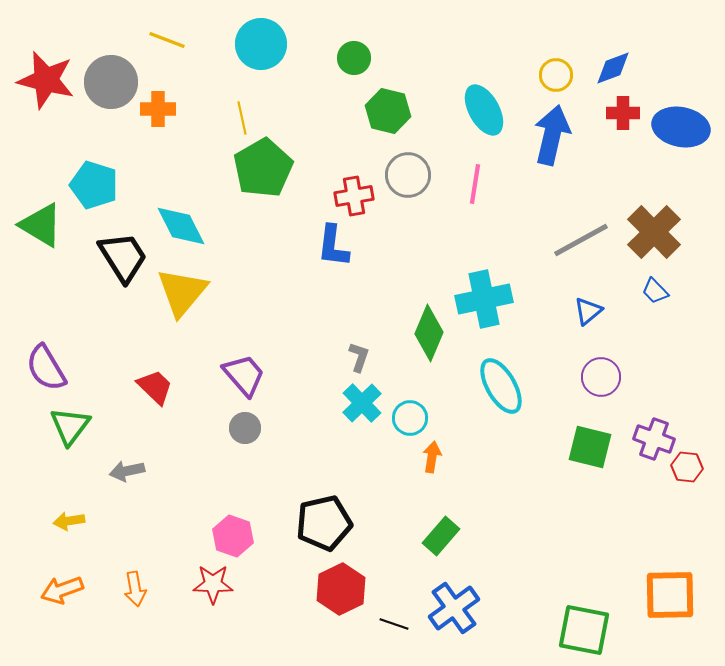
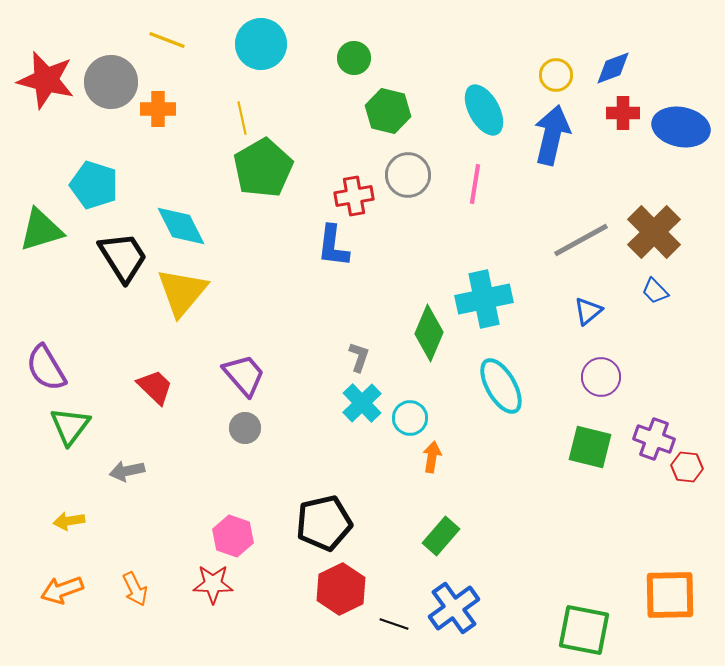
green triangle at (41, 225): moved 5 px down; rotated 48 degrees counterclockwise
orange arrow at (135, 589): rotated 16 degrees counterclockwise
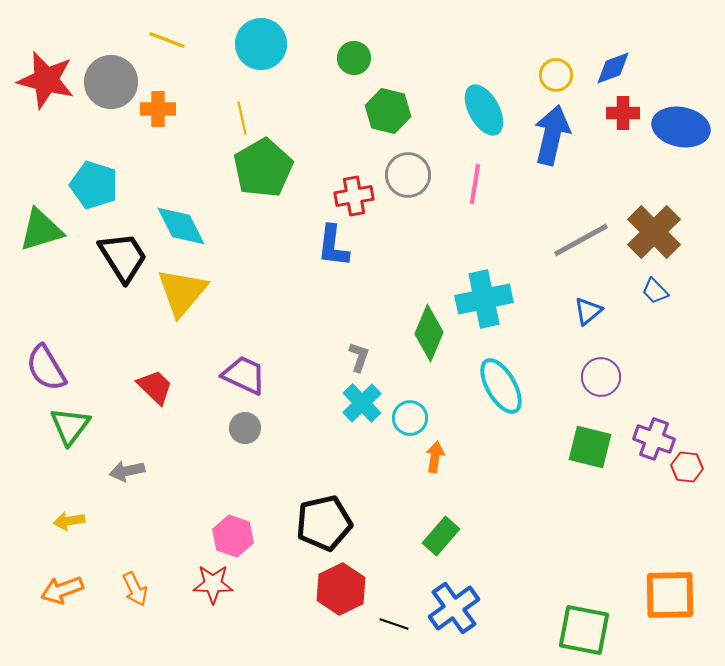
purple trapezoid at (244, 375): rotated 24 degrees counterclockwise
orange arrow at (432, 457): moved 3 px right
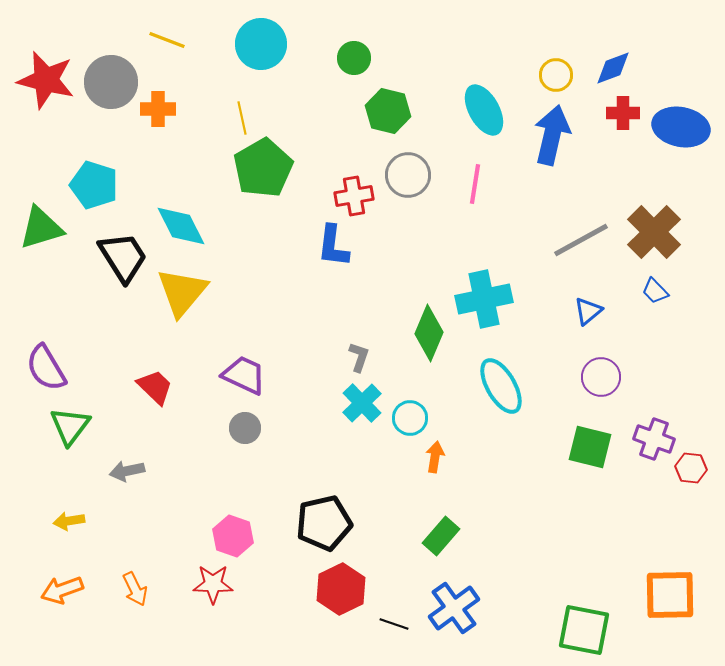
green triangle at (41, 230): moved 2 px up
red hexagon at (687, 467): moved 4 px right, 1 px down
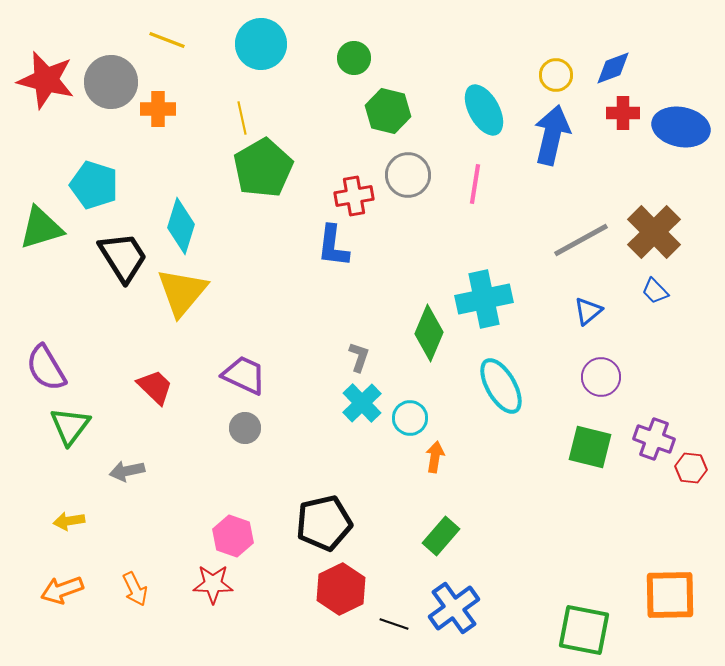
cyan diamond at (181, 226): rotated 44 degrees clockwise
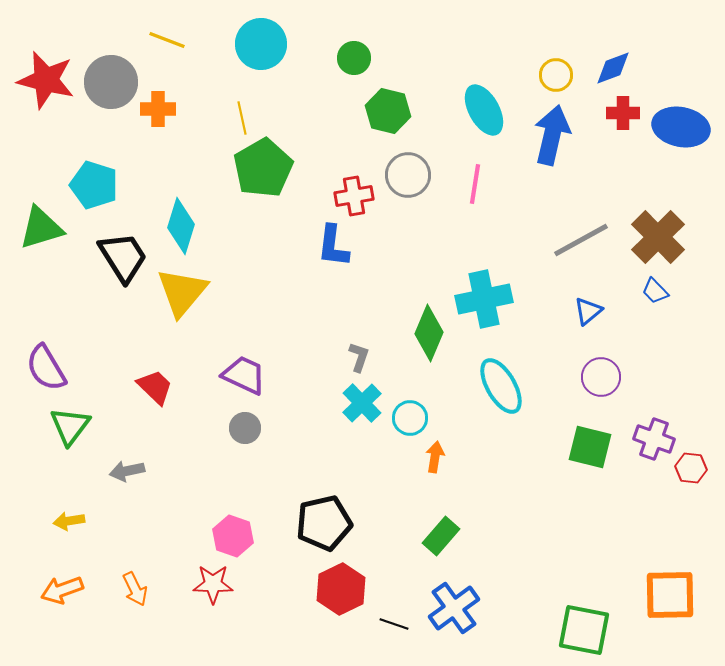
brown cross at (654, 232): moved 4 px right, 5 px down
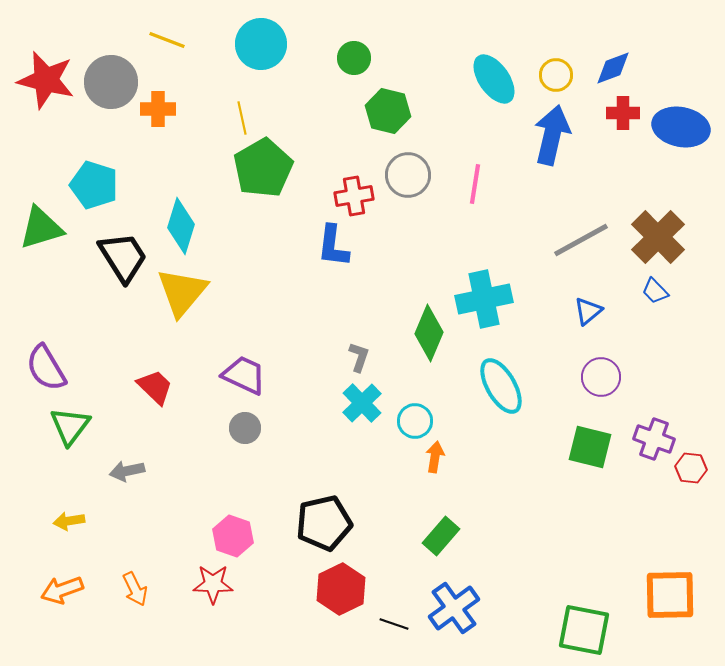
cyan ellipse at (484, 110): moved 10 px right, 31 px up; rotated 6 degrees counterclockwise
cyan circle at (410, 418): moved 5 px right, 3 px down
